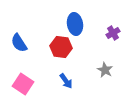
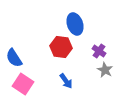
blue ellipse: rotated 10 degrees counterclockwise
purple cross: moved 14 px left, 18 px down; rotated 24 degrees counterclockwise
blue semicircle: moved 5 px left, 15 px down
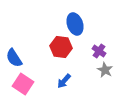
blue arrow: moved 2 px left; rotated 77 degrees clockwise
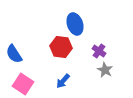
blue semicircle: moved 4 px up
blue arrow: moved 1 px left
